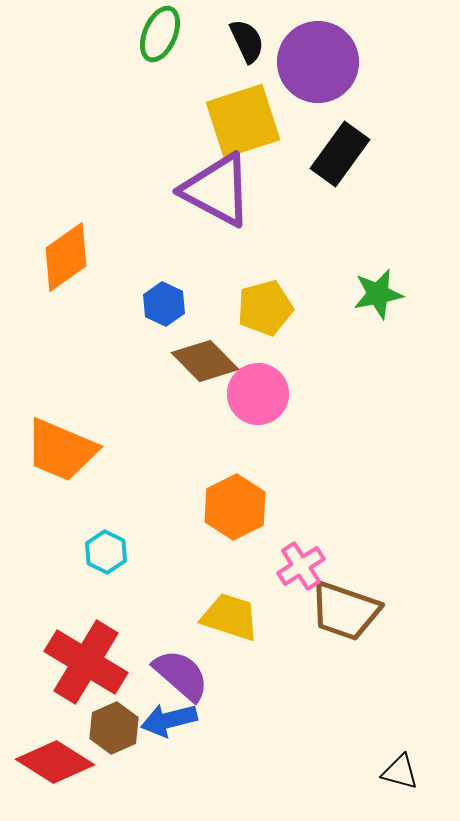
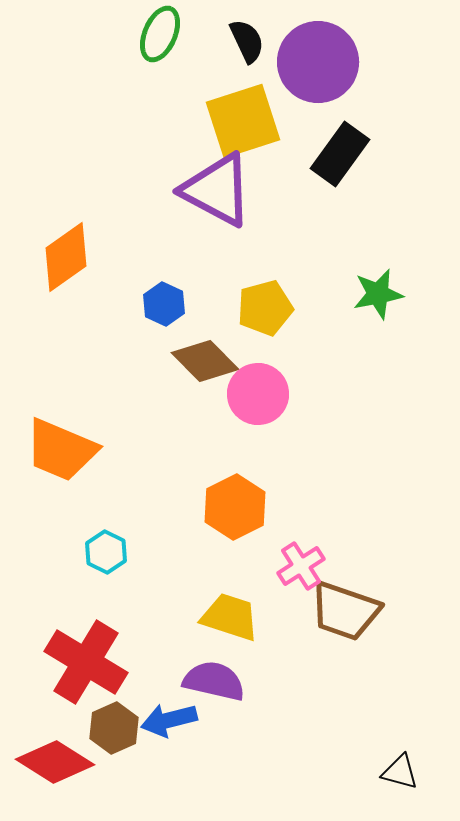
purple semicircle: moved 33 px right, 6 px down; rotated 28 degrees counterclockwise
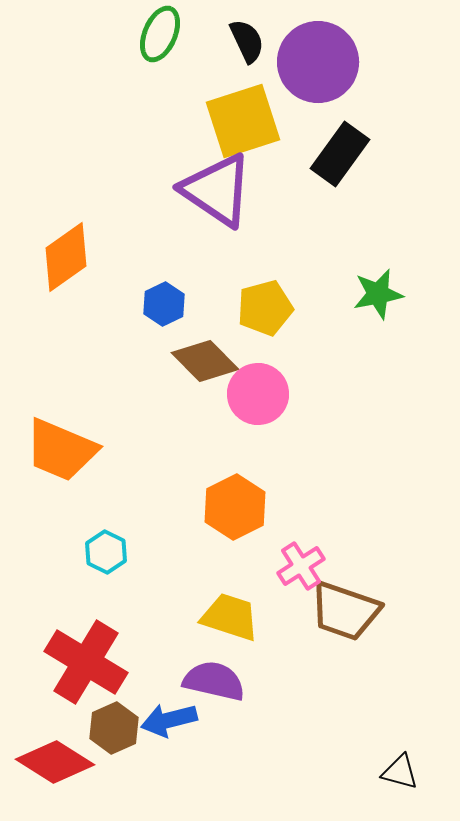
purple triangle: rotated 6 degrees clockwise
blue hexagon: rotated 9 degrees clockwise
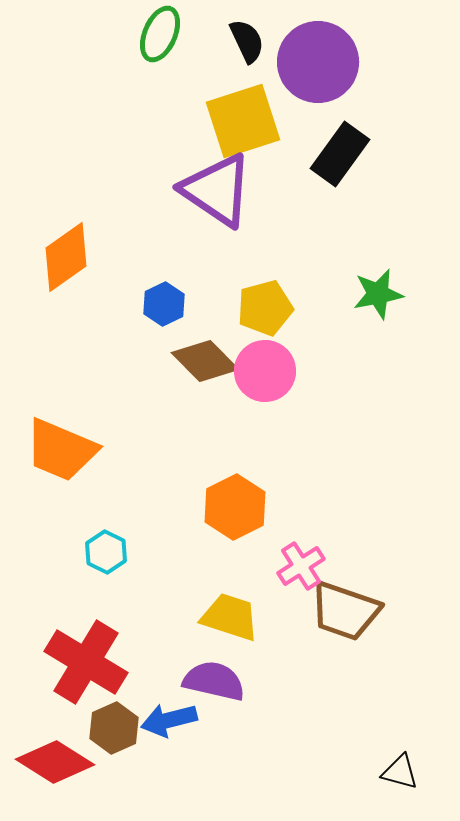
pink circle: moved 7 px right, 23 px up
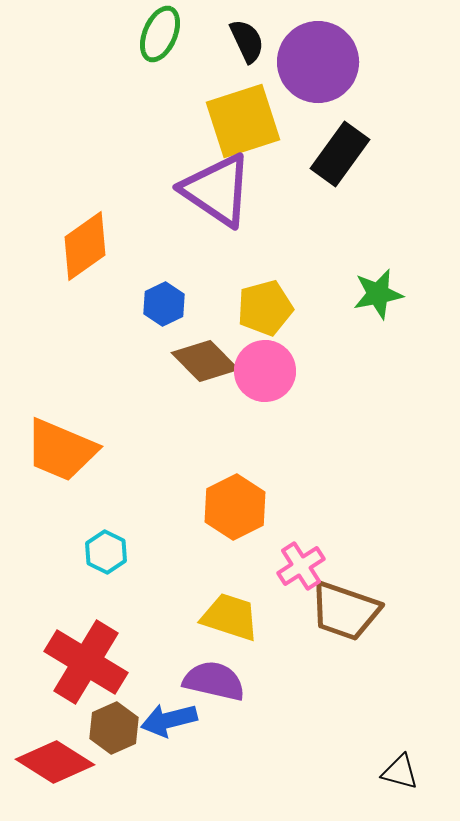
orange diamond: moved 19 px right, 11 px up
